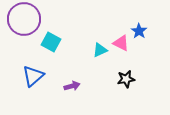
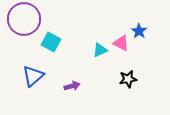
black star: moved 2 px right
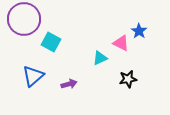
cyan triangle: moved 8 px down
purple arrow: moved 3 px left, 2 px up
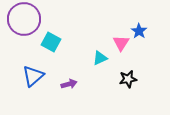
pink triangle: rotated 36 degrees clockwise
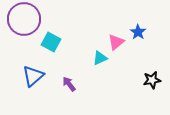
blue star: moved 1 px left, 1 px down
pink triangle: moved 5 px left, 1 px up; rotated 18 degrees clockwise
black star: moved 24 px right, 1 px down
purple arrow: rotated 112 degrees counterclockwise
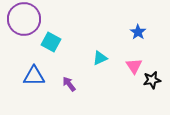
pink triangle: moved 18 px right, 24 px down; rotated 24 degrees counterclockwise
blue triangle: moved 1 px right; rotated 40 degrees clockwise
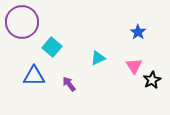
purple circle: moved 2 px left, 3 px down
cyan square: moved 1 px right, 5 px down; rotated 12 degrees clockwise
cyan triangle: moved 2 px left
black star: rotated 18 degrees counterclockwise
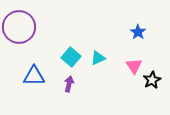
purple circle: moved 3 px left, 5 px down
cyan square: moved 19 px right, 10 px down
purple arrow: rotated 49 degrees clockwise
